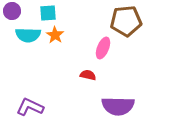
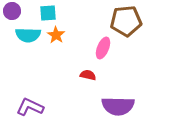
orange star: moved 1 px right
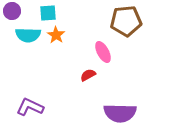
pink ellipse: moved 4 px down; rotated 50 degrees counterclockwise
red semicircle: rotated 42 degrees counterclockwise
purple semicircle: moved 2 px right, 7 px down
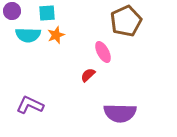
cyan square: moved 1 px left
brown pentagon: rotated 20 degrees counterclockwise
orange star: rotated 18 degrees clockwise
red semicircle: rotated 14 degrees counterclockwise
purple L-shape: moved 2 px up
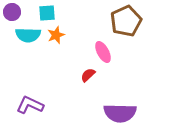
purple circle: moved 1 px down
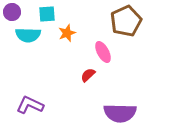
cyan square: moved 1 px down
orange star: moved 11 px right, 2 px up
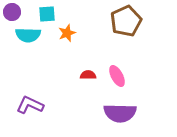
pink ellipse: moved 14 px right, 24 px down
red semicircle: rotated 42 degrees clockwise
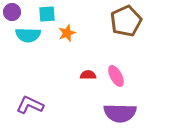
pink ellipse: moved 1 px left
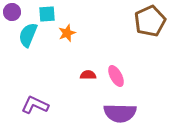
brown pentagon: moved 24 px right
cyan semicircle: rotated 110 degrees clockwise
purple L-shape: moved 5 px right
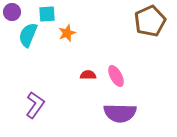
purple L-shape: rotated 100 degrees clockwise
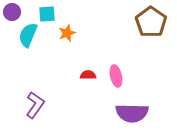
brown pentagon: moved 1 px right, 1 px down; rotated 12 degrees counterclockwise
pink ellipse: rotated 15 degrees clockwise
purple semicircle: moved 12 px right
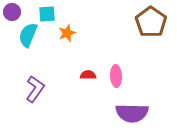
pink ellipse: rotated 10 degrees clockwise
purple L-shape: moved 16 px up
